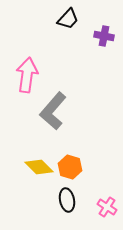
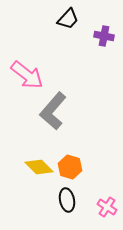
pink arrow: rotated 120 degrees clockwise
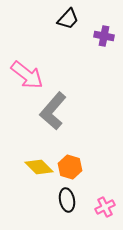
pink cross: moved 2 px left; rotated 30 degrees clockwise
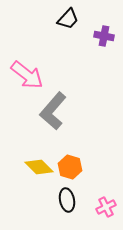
pink cross: moved 1 px right
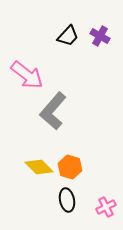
black trapezoid: moved 17 px down
purple cross: moved 4 px left; rotated 18 degrees clockwise
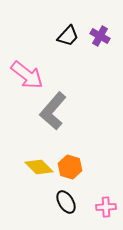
black ellipse: moved 1 px left, 2 px down; rotated 20 degrees counterclockwise
pink cross: rotated 24 degrees clockwise
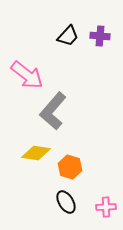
purple cross: rotated 24 degrees counterclockwise
yellow diamond: moved 3 px left, 14 px up; rotated 36 degrees counterclockwise
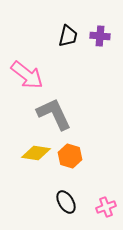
black trapezoid: rotated 30 degrees counterclockwise
gray L-shape: moved 1 px right, 3 px down; rotated 114 degrees clockwise
orange hexagon: moved 11 px up
pink cross: rotated 18 degrees counterclockwise
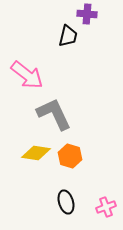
purple cross: moved 13 px left, 22 px up
black ellipse: rotated 15 degrees clockwise
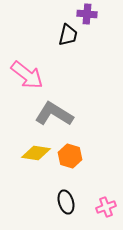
black trapezoid: moved 1 px up
gray L-shape: rotated 33 degrees counterclockwise
